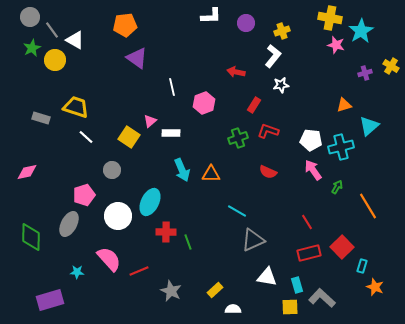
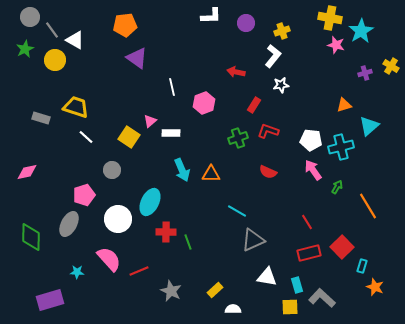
green star at (32, 48): moved 7 px left, 1 px down
white circle at (118, 216): moved 3 px down
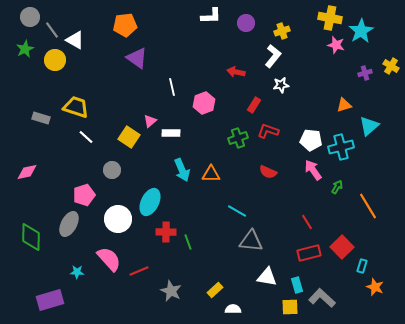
gray triangle at (253, 240): moved 2 px left, 1 px down; rotated 30 degrees clockwise
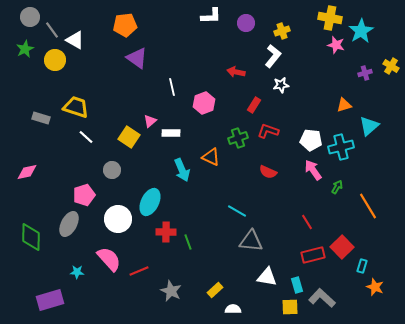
orange triangle at (211, 174): moved 17 px up; rotated 24 degrees clockwise
red rectangle at (309, 253): moved 4 px right, 2 px down
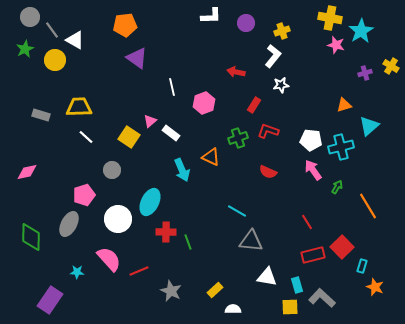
yellow trapezoid at (76, 107): moved 3 px right; rotated 20 degrees counterclockwise
gray rectangle at (41, 118): moved 3 px up
white rectangle at (171, 133): rotated 36 degrees clockwise
purple rectangle at (50, 300): rotated 40 degrees counterclockwise
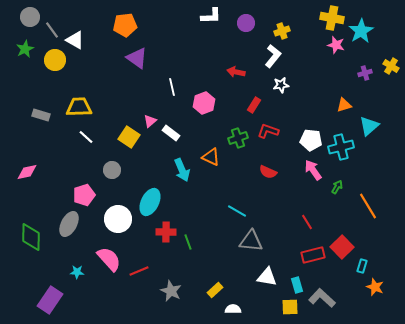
yellow cross at (330, 18): moved 2 px right
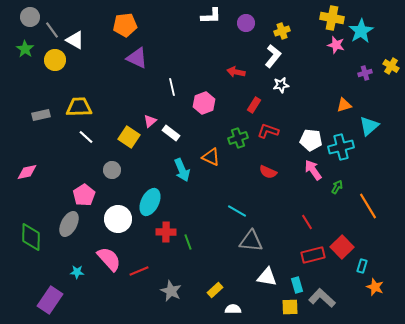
green star at (25, 49): rotated 12 degrees counterclockwise
purple triangle at (137, 58): rotated 10 degrees counterclockwise
gray rectangle at (41, 115): rotated 30 degrees counterclockwise
pink pentagon at (84, 195): rotated 15 degrees counterclockwise
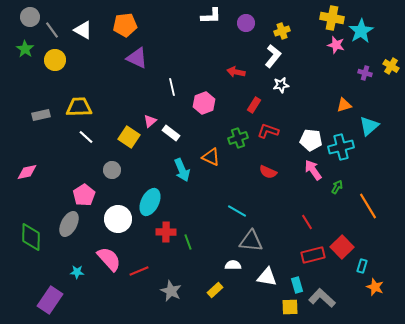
white triangle at (75, 40): moved 8 px right, 10 px up
purple cross at (365, 73): rotated 32 degrees clockwise
white semicircle at (233, 309): moved 44 px up
